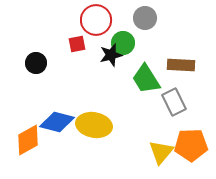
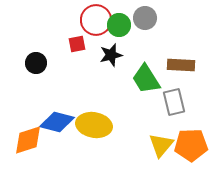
green circle: moved 4 px left, 18 px up
gray rectangle: rotated 12 degrees clockwise
orange diamond: rotated 12 degrees clockwise
yellow triangle: moved 7 px up
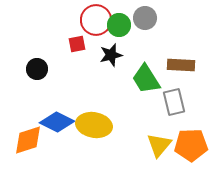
black circle: moved 1 px right, 6 px down
blue diamond: rotated 12 degrees clockwise
yellow triangle: moved 2 px left
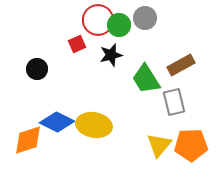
red circle: moved 2 px right
red square: rotated 12 degrees counterclockwise
brown rectangle: rotated 32 degrees counterclockwise
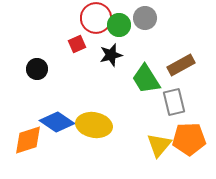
red circle: moved 2 px left, 2 px up
blue diamond: rotated 8 degrees clockwise
orange pentagon: moved 2 px left, 6 px up
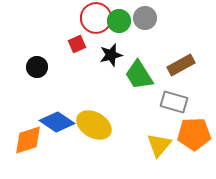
green circle: moved 4 px up
black circle: moved 2 px up
green trapezoid: moved 7 px left, 4 px up
gray rectangle: rotated 60 degrees counterclockwise
yellow ellipse: rotated 20 degrees clockwise
orange pentagon: moved 5 px right, 5 px up
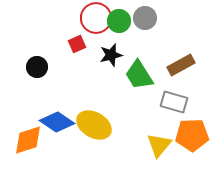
orange pentagon: moved 2 px left, 1 px down
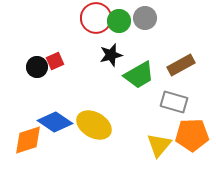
red square: moved 22 px left, 17 px down
green trapezoid: rotated 88 degrees counterclockwise
blue diamond: moved 2 px left
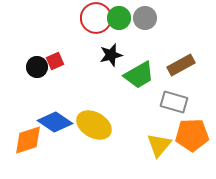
green circle: moved 3 px up
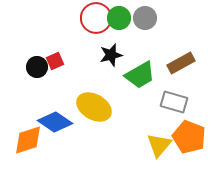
brown rectangle: moved 2 px up
green trapezoid: moved 1 px right
yellow ellipse: moved 18 px up
orange pentagon: moved 3 px left, 2 px down; rotated 24 degrees clockwise
